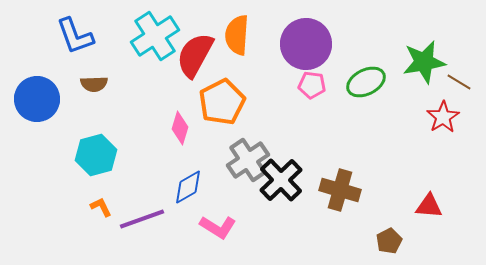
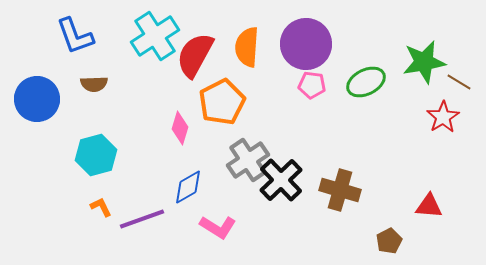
orange semicircle: moved 10 px right, 12 px down
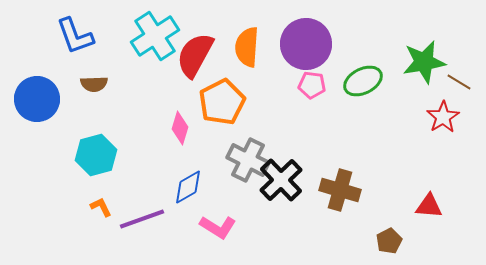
green ellipse: moved 3 px left, 1 px up
gray cross: rotated 30 degrees counterclockwise
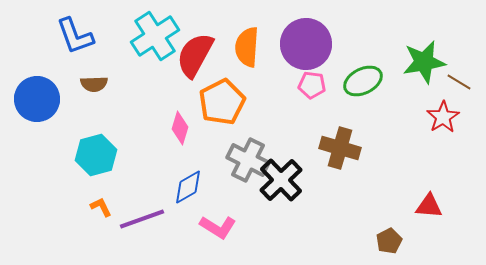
brown cross: moved 42 px up
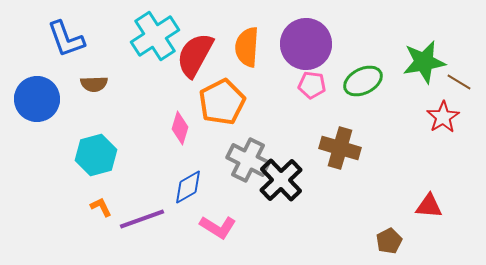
blue L-shape: moved 9 px left, 3 px down
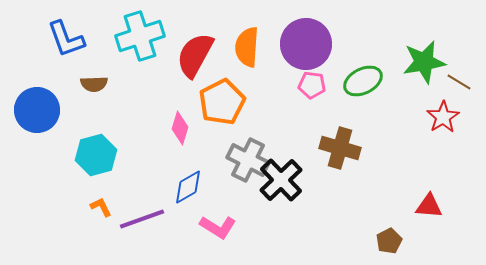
cyan cross: moved 15 px left; rotated 15 degrees clockwise
blue circle: moved 11 px down
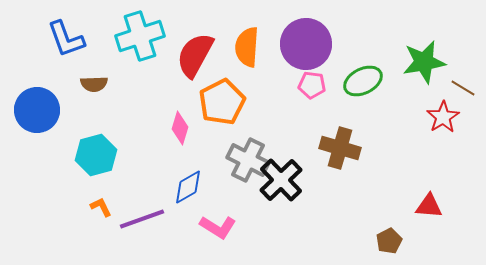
brown line: moved 4 px right, 6 px down
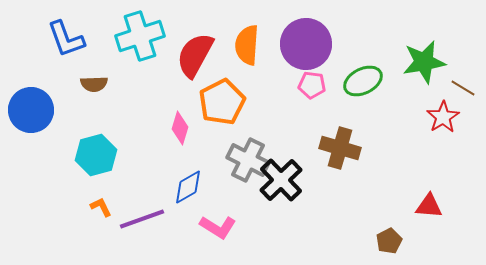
orange semicircle: moved 2 px up
blue circle: moved 6 px left
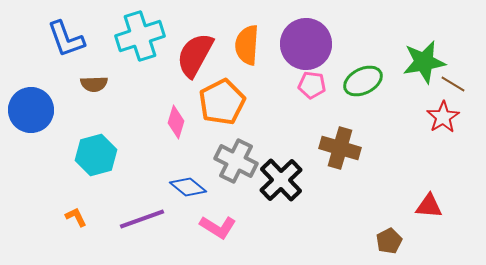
brown line: moved 10 px left, 4 px up
pink diamond: moved 4 px left, 6 px up
gray cross: moved 12 px left, 1 px down
blue diamond: rotated 69 degrees clockwise
orange L-shape: moved 25 px left, 10 px down
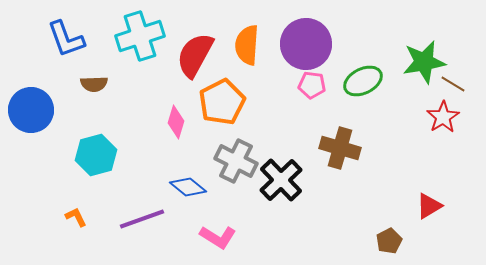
red triangle: rotated 36 degrees counterclockwise
pink L-shape: moved 10 px down
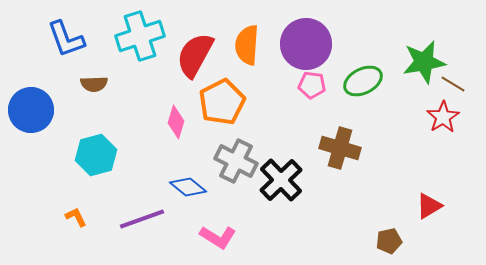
brown pentagon: rotated 15 degrees clockwise
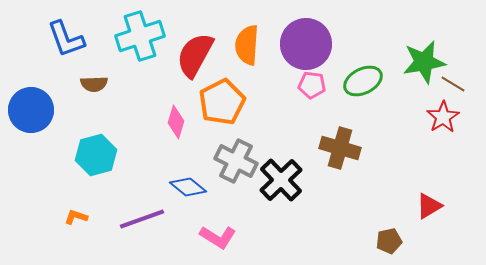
orange L-shape: rotated 45 degrees counterclockwise
